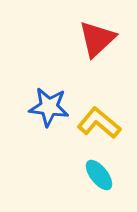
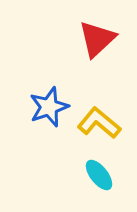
blue star: rotated 27 degrees counterclockwise
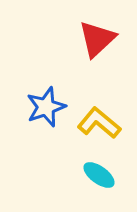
blue star: moved 3 px left
cyan ellipse: rotated 16 degrees counterclockwise
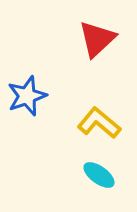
blue star: moved 19 px left, 11 px up
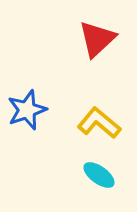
blue star: moved 14 px down
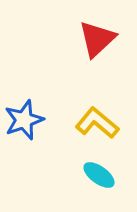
blue star: moved 3 px left, 10 px down
yellow L-shape: moved 2 px left
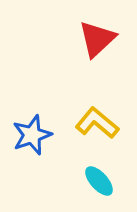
blue star: moved 8 px right, 15 px down
cyan ellipse: moved 6 px down; rotated 12 degrees clockwise
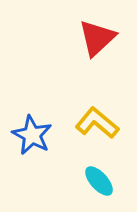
red triangle: moved 1 px up
blue star: rotated 24 degrees counterclockwise
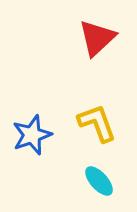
yellow L-shape: rotated 30 degrees clockwise
blue star: rotated 24 degrees clockwise
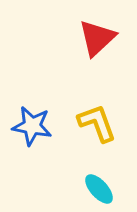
blue star: moved 9 px up; rotated 30 degrees clockwise
cyan ellipse: moved 8 px down
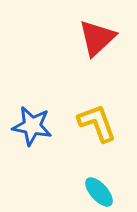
cyan ellipse: moved 3 px down
